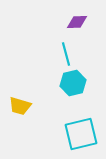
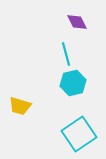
purple diamond: rotated 65 degrees clockwise
cyan square: moved 2 px left; rotated 20 degrees counterclockwise
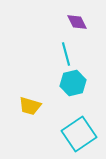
yellow trapezoid: moved 10 px right
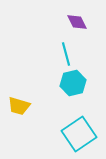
yellow trapezoid: moved 11 px left
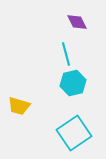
cyan square: moved 5 px left, 1 px up
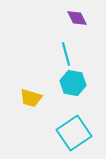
purple diamond: moved 4 px up
cyan hexagon: rotated 25 degrees clockwise
yellow trapezoid: moved 12 px right, 8 px up
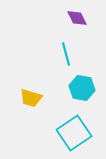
cyan hexagon: moved 9 px right, 5 px down
